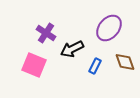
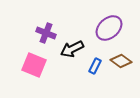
purple ellipse: rotated 8 degrees clockwise
purple cross: rotated 12 degrees counterclockwise
brown diamond: moved 4 px left, 1 px up; rotated 35 degrees counterclockwise
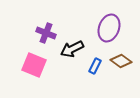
purple ellipse: rotated 28 degrees counterclockwise
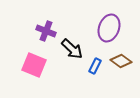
purple cross: moved 2 px up
black arrow: rotated 110 degrees counterclockwise
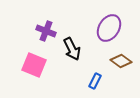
purple ellipse: rotated 12 degrees clockwise
black arrow: rotated 20 degrees clockwise
blue rectangle: moved 15 px down
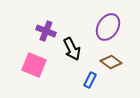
purple ellipse: moved 1 px left, 1 px up
brown diamond: moved 10 px left, 1 px down
blue rectangle: moved 5 px left, 1 px up
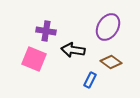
purple cross: rotated 12 degrees counterclockwise
black arrow: moved 1 px right, 1 px down; rotated 125 degrees clockwise
pink square: moved 6 px up
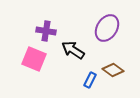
purple ellipse: moved 1 px left, 1 px down
black arrow: rotated 25 degrees clockwise
brown diamond: moved 2 px right, 8 px down
